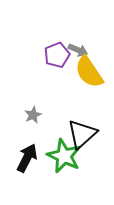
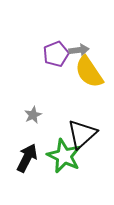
gray arrow: moved 1 px right; rotated 30 degrees counterclockwise
purple pentagon: moved 1 px left, 1 px up
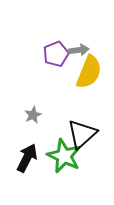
yellow semicircle: rotated 124 degrees counterclockwise
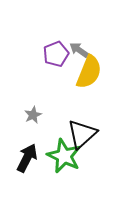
gray arrow: rotated 138 degrees counterclockwise
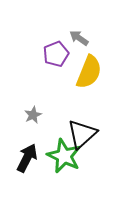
gray arrow: moved 12 px up
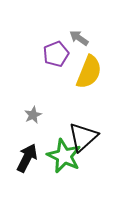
black triangle: moved 1 px right, 3 px down
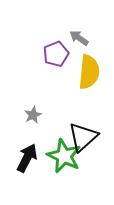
yellow semicircle: rotated 16 degrees counterclockwise
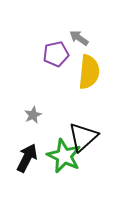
purple pentagon: rotated 10 degrees clockwise
